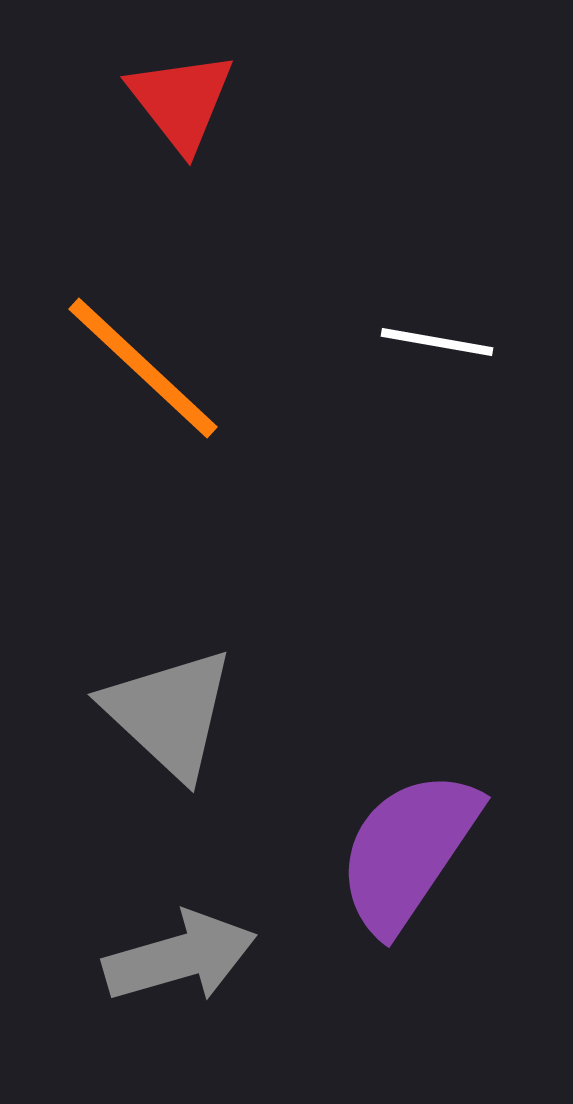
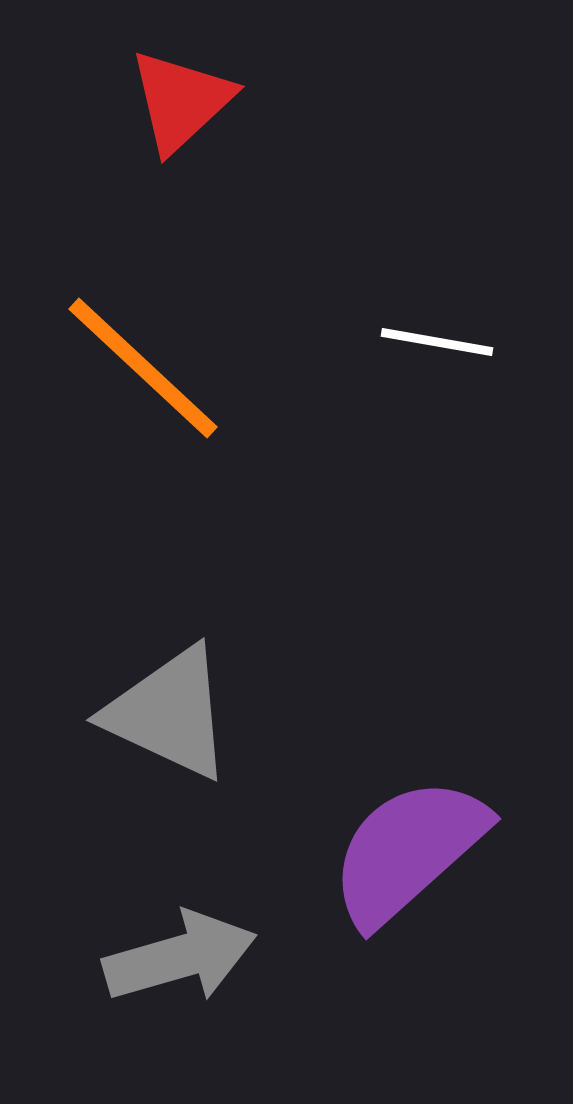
red triangle: rotated 25 degrees clockwise
gray triangle: rotated 18 degrees counterclockwise
purple semicircle: rotated 14 degrees clockwise
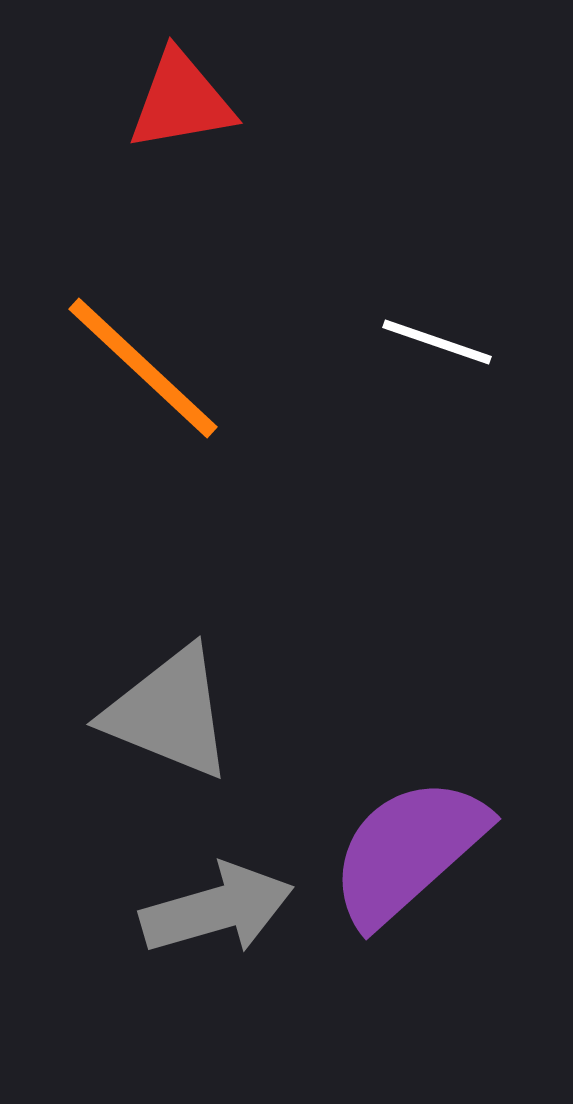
red triangle: rotated 33 degrees clockwise
white line: rotated 9 degrees clockwise
gray triangle: rotated 3 degrees counterclockwise
gray arrow: moved 37 px right, 48 px up
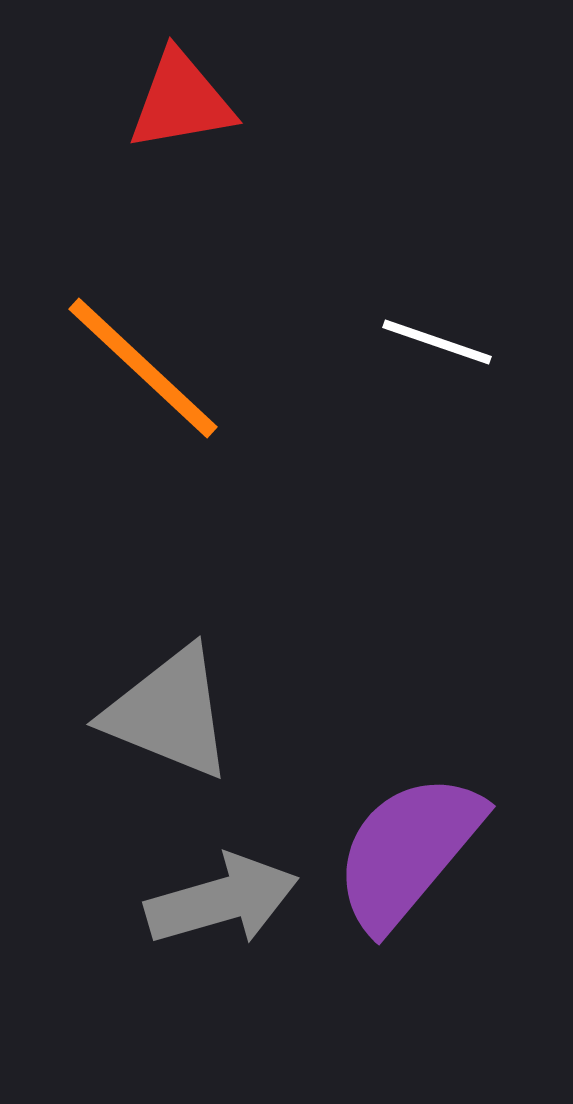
purple semicircle: rotated 8 degrees counterclockwise
gray arrow: moved 5 px right, 9 px up
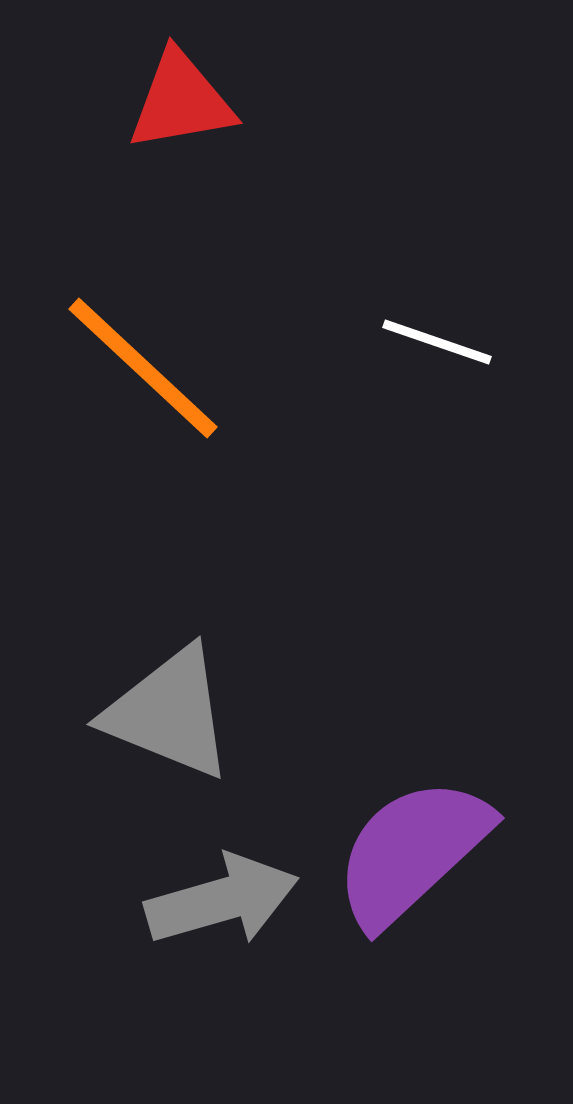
purple semicircle: moved 4 px right, 1 px down; rotated 7 degrees clockwise
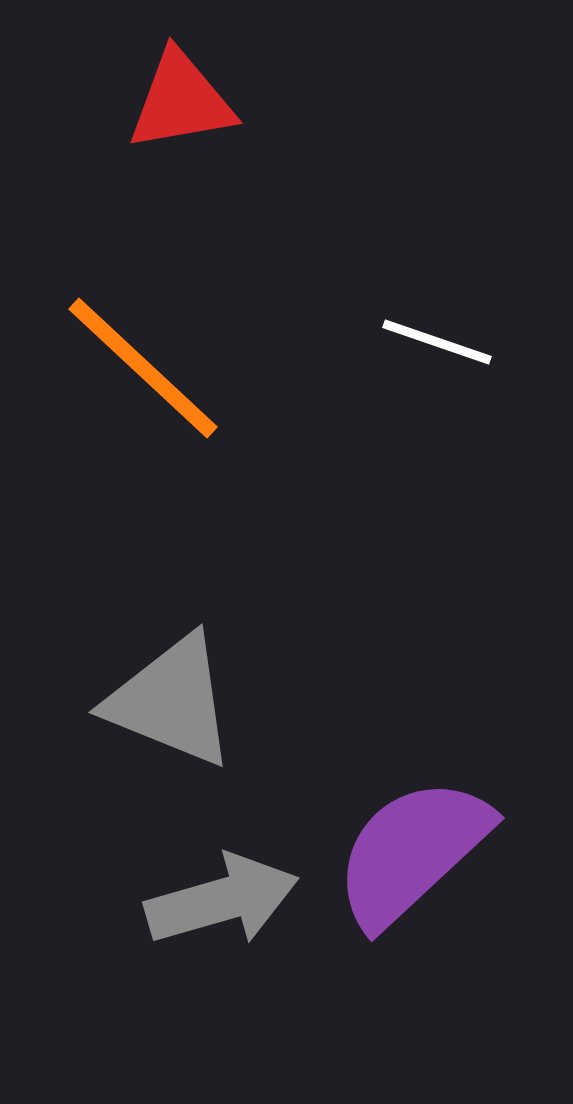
gray triangle: moved 2 px right, 12 px up
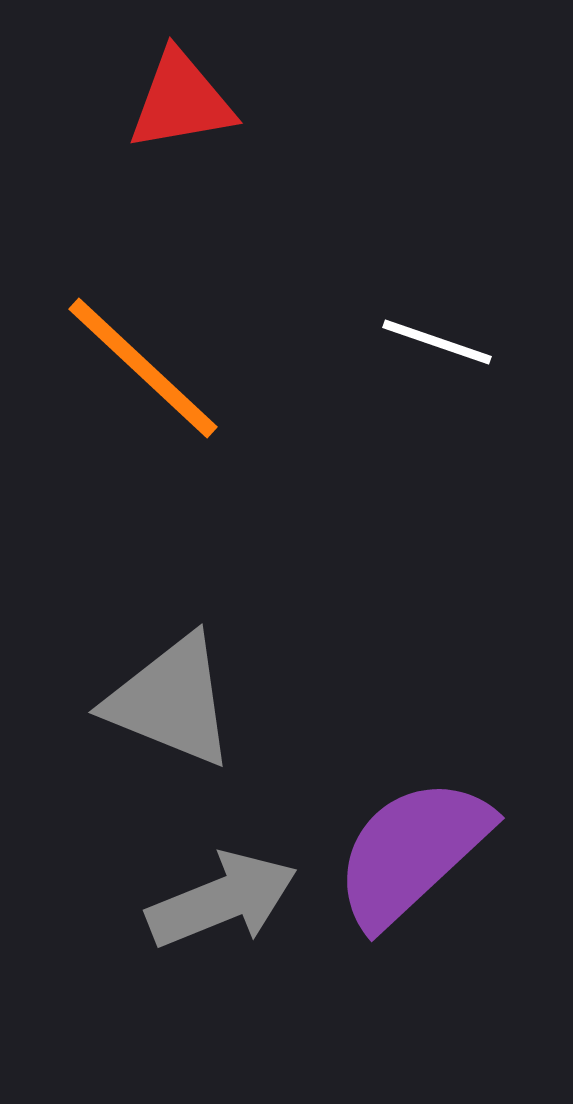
gray arrow: rotated 6 degrees counterclockwise
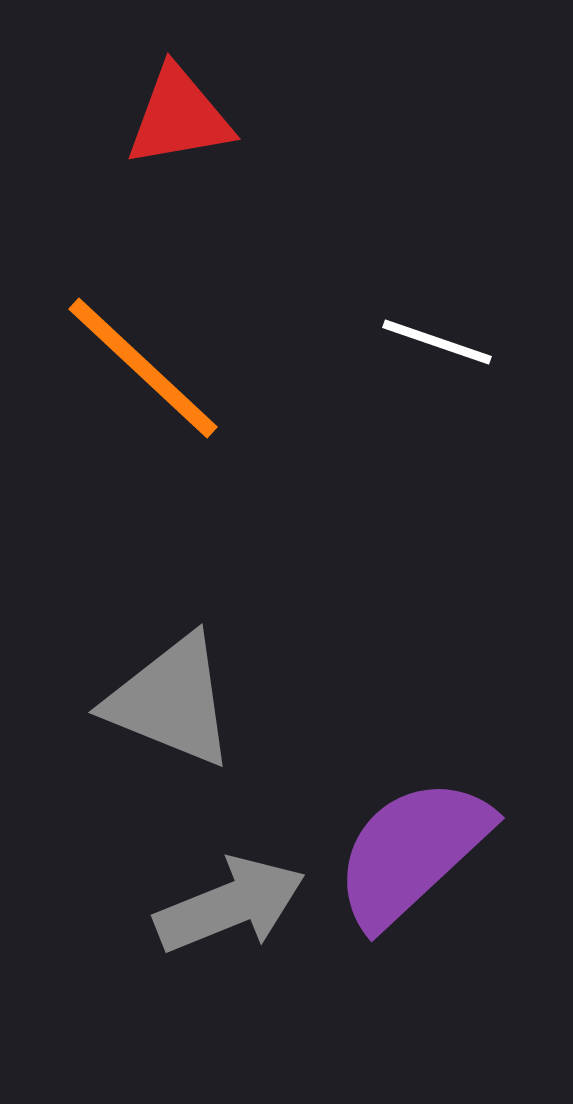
red triangle: moved 2 px left, 16 px down
gray arrow: moved 8 px right, 5 px down
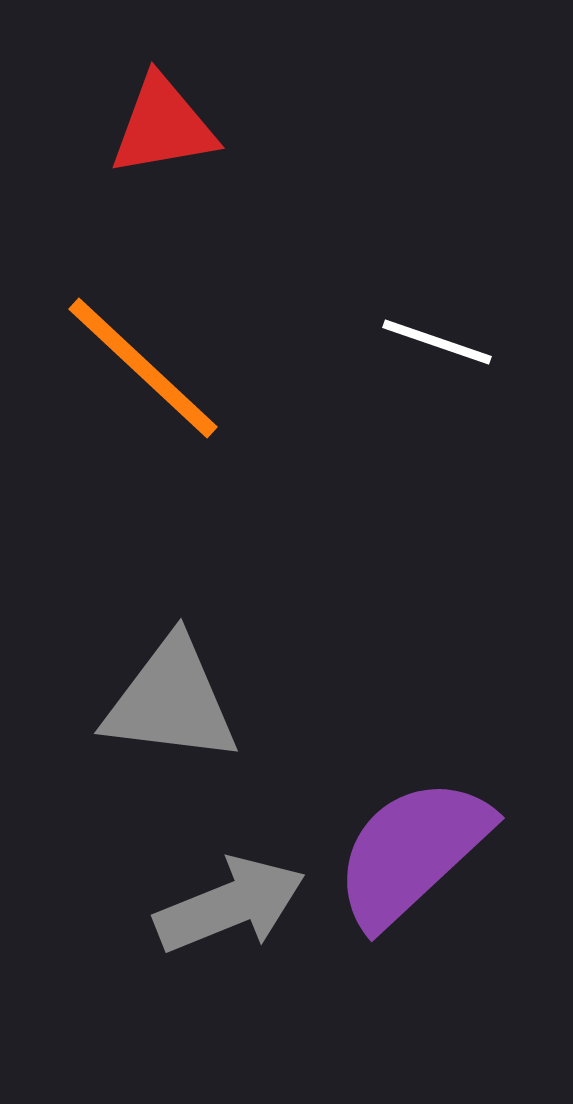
red triangle: moved 16 px left, 9 px down
gray triangle: rotated 15 degrees counterclockwise
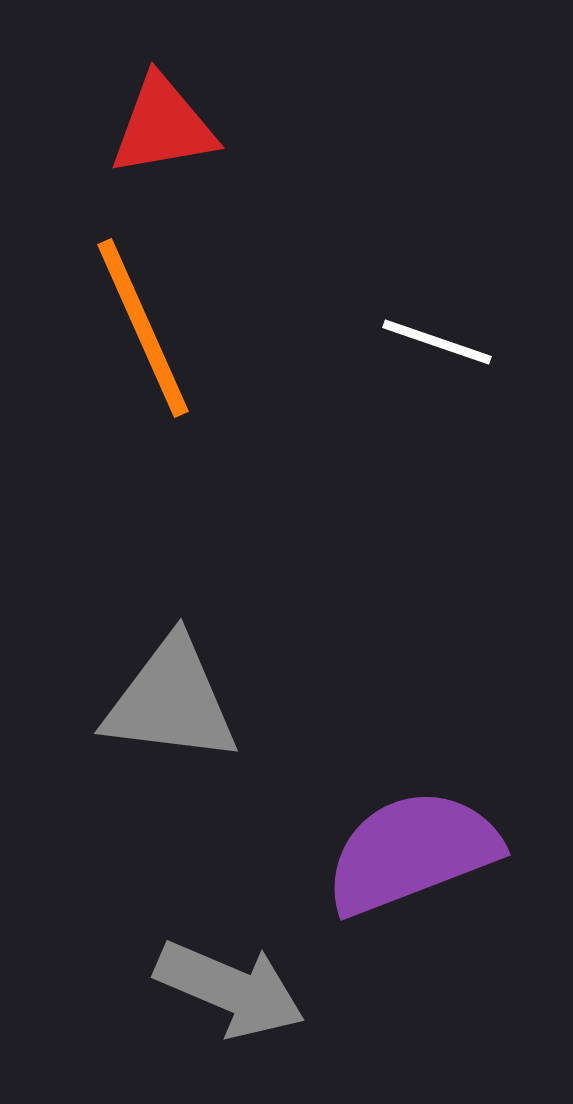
orange line: moved 40 px up; rotated 23 degrees clockwise
purple semicircle: rotated 22 degrees clockwise
gray arrow: moved 84 px down; rotated 45 degrees clockwise
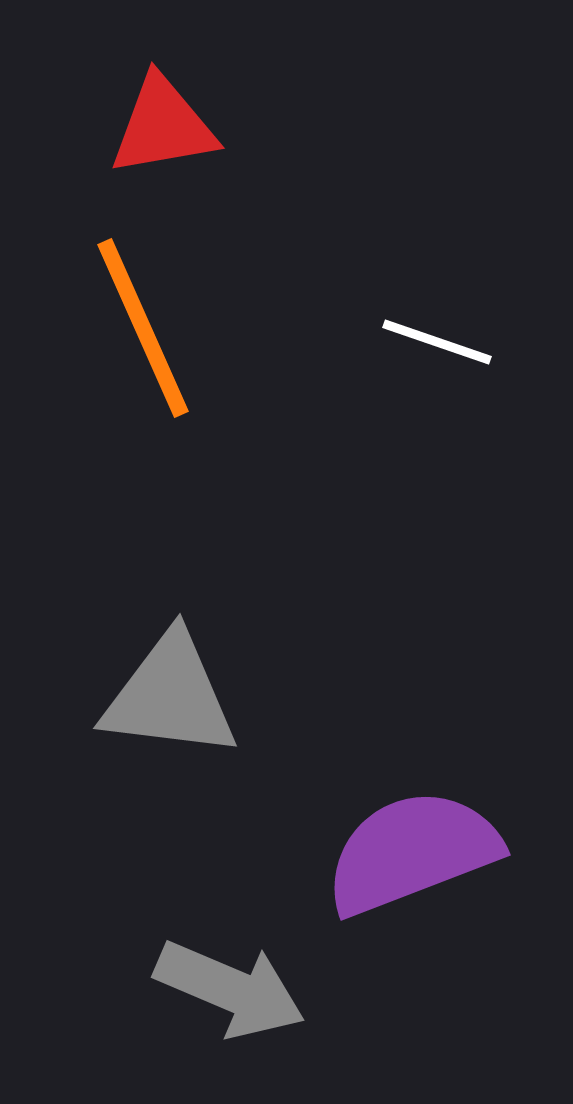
gray triangle: moved 1 px left, 5 px up
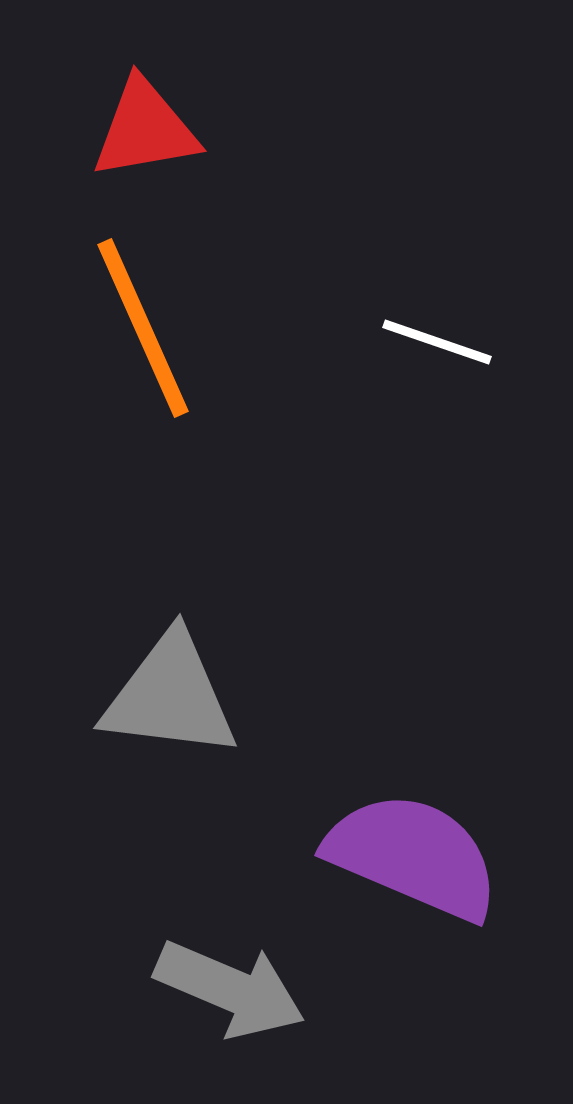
red triangle: moved 18 px left, 3 px down
purple semicircle: moved 1 px right, 4 px down; rotated 44 degrees clockwise
